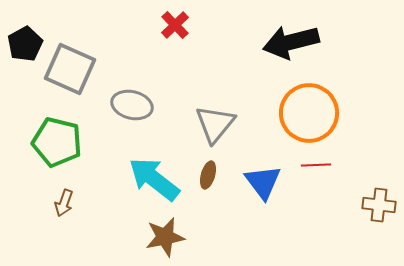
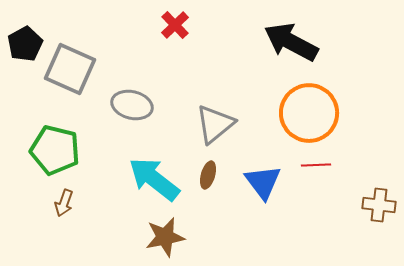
black arrow: rotated 42 degrees clockwise
gray triangle: rotated 12 degrees clockwise
green pentagon: moved 2 px left, 8 px down
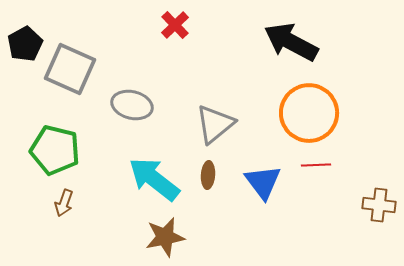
brown ellipse: rotated 12 degrees counterclockwise
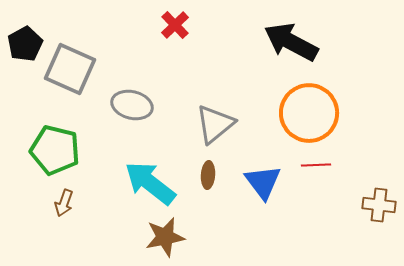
cyan arrow: moved 4 px left, 4 px down
